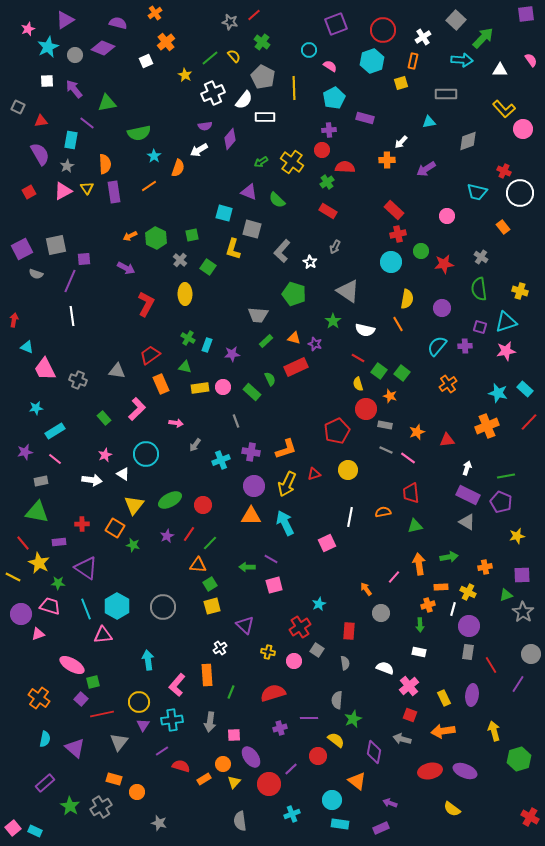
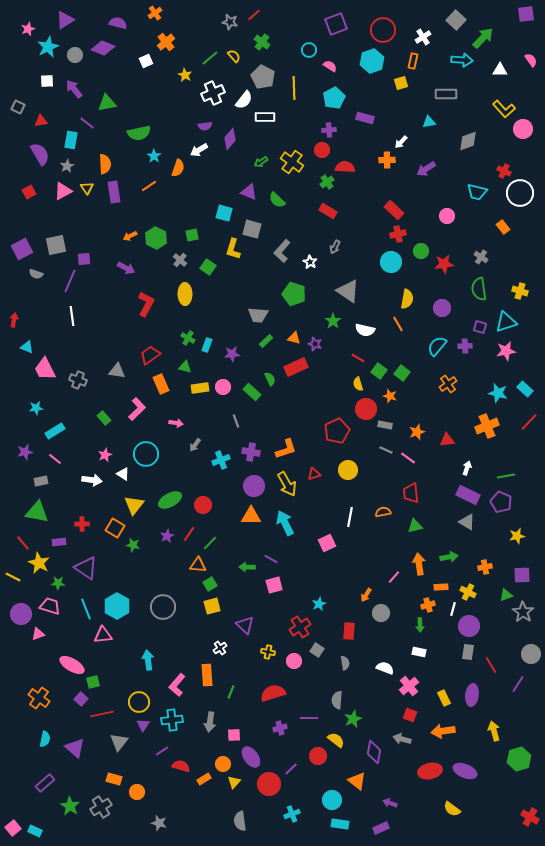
yellow arrow at (287, 484): rotated 55 degrees counterclockwise
orange arrow at (366, 589): moved 6 px down; rotated 112 degrees counterclockwise
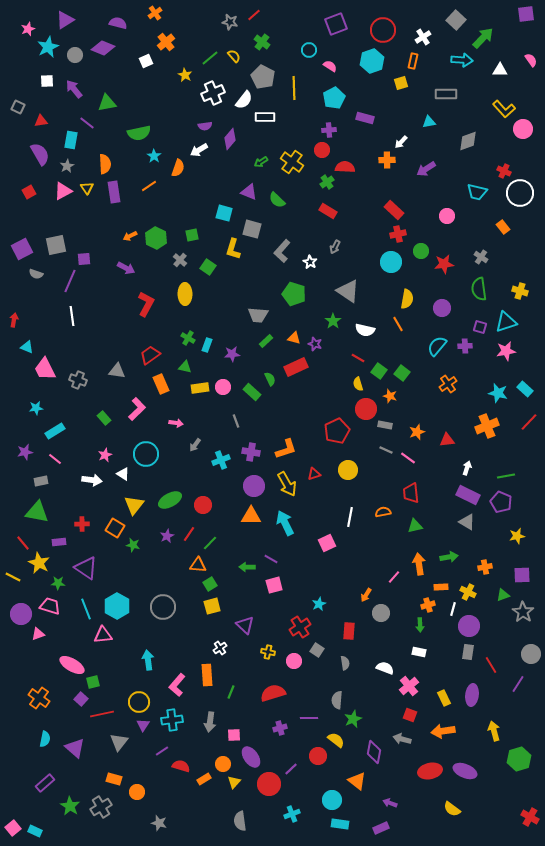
green triangle at (506, 595): moved 3 px left
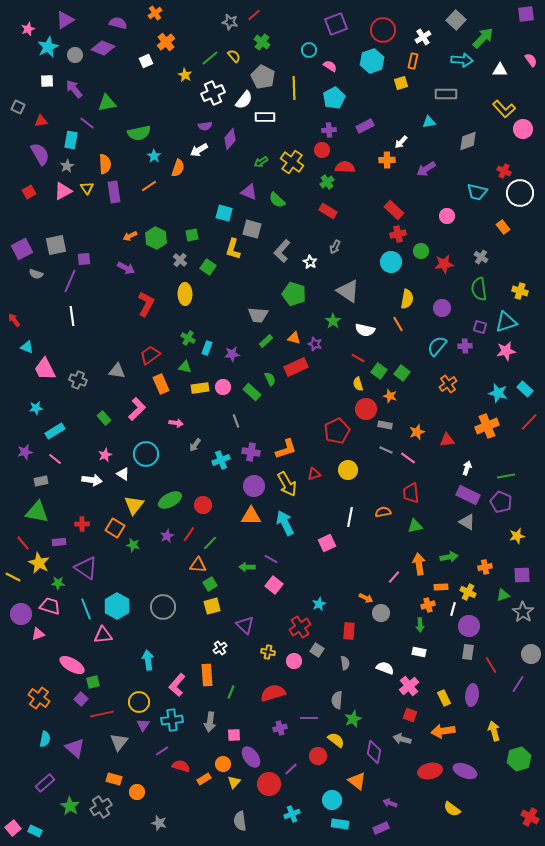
purple rectangle at (365, 118): moved 8 px down; rotated 42 degrees counterclockwise
red arrow at (14, 320): rotated 48 degrees counterclockwise
cyan rectangle at (207, 345): moved 3 px down
pink square at (274, 585): rotated 36 degrees counterclockwise
orange arrow at (366, 595): moved 3 px down; rotated 96 degrees counterclockwise
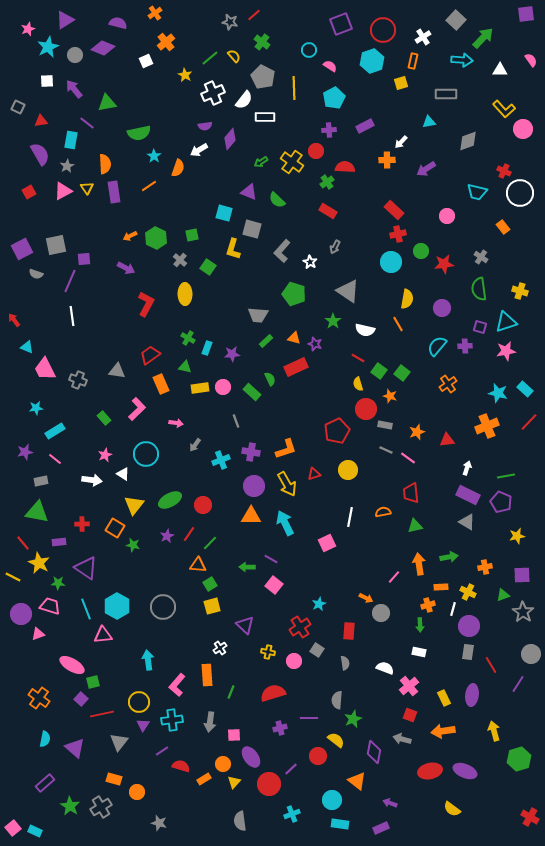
purple square at (336, 24): moved 5 px right
red circle at (322, 150): moved 6 px left, 1 px down
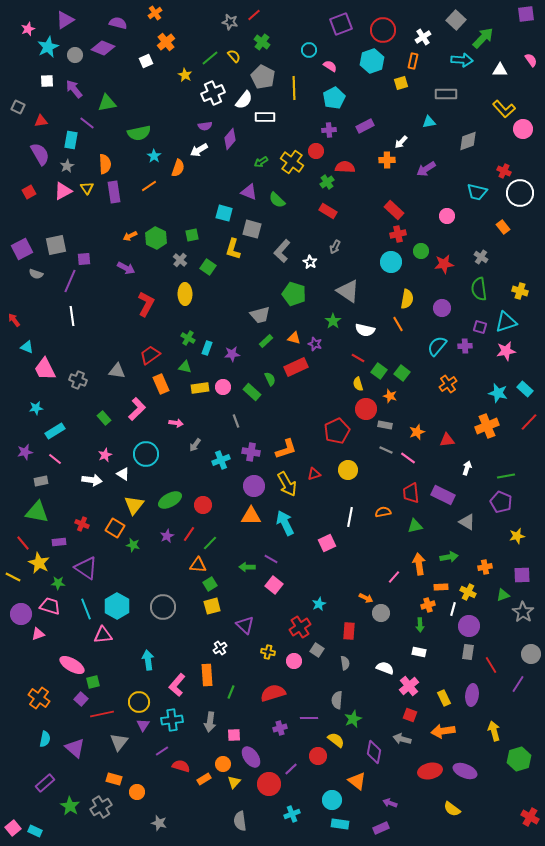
gray trapezoid at (258, 315): moved 2 px right; rotated 20 degrees counterclockwise
purple rectangle at (468, 495): moved 25 px left
red cross at (82, 524): rotated 24 degrees clockwise
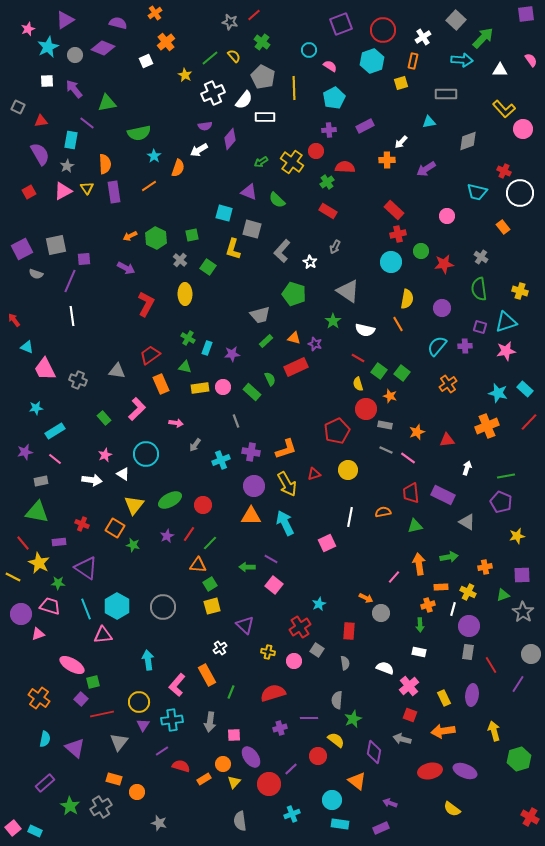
orange rectangle at (207, 675): rotated 25 degrees counterclockwise
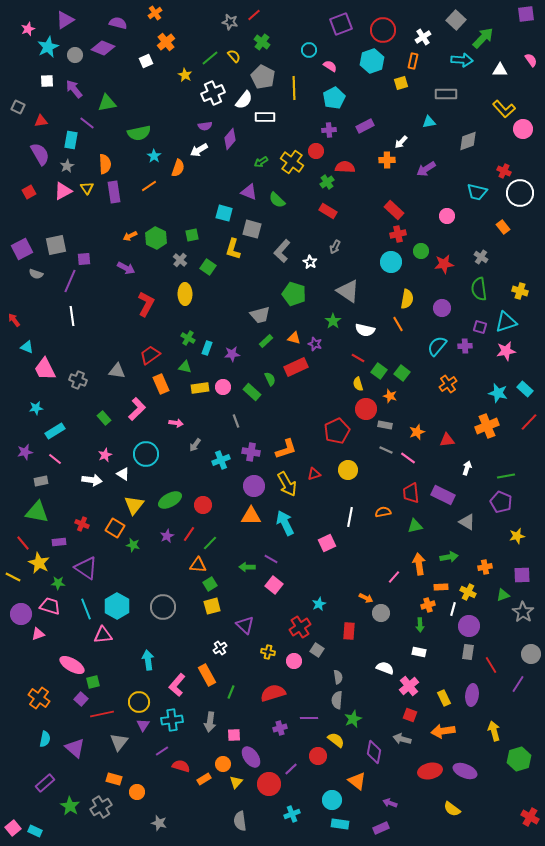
gray semicircle at (345, 663): moved 7 px left, 14 px down
yellow triangle at (234, 782): moved 2 px right
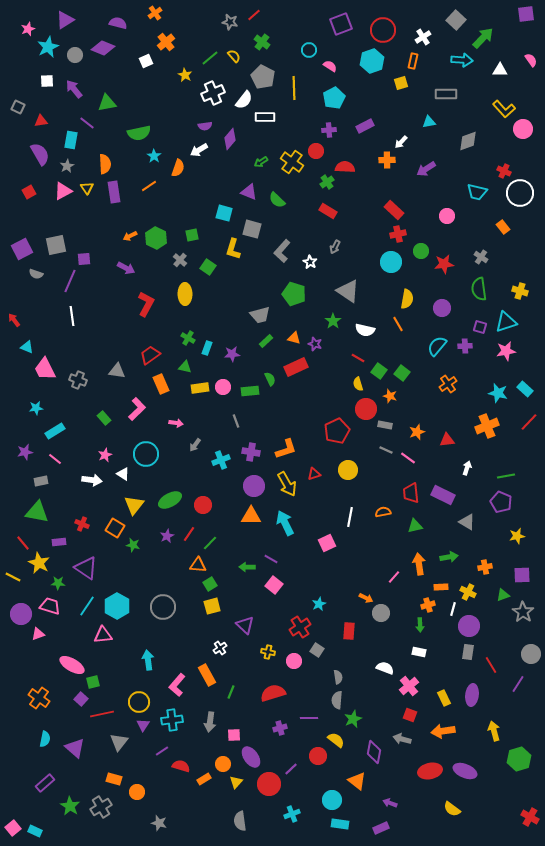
green rectangle at (252, 392): moved 2 px left, 1 px up; rotated 48 degrees counterclockwise
cyan line at (86, 609): moved 1 px right, 3 px up; rotated 55 degrees clockwise
